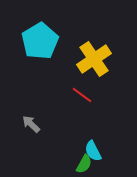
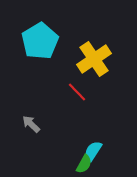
red line: moved 5 px left, 3 px up; rotated 10 degrees clockwise
cyan semicircle: rotated 60 degrees clockwise
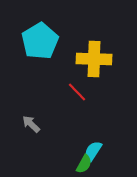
yellow cross: rotated 36 degrees clockwise
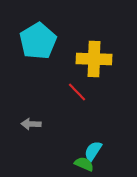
cyan pentagon: moved 2 px left
gray arrow: rotated 42 degrees counterclockwise
green semicircle: rotated 96 degrees counterclockwise
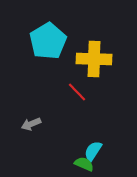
cyan pentagon: moved 10 px right
gray arrow: rotated 24 degrees counterclockwise
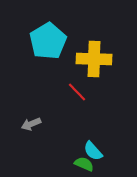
cyan semicircle: rotated 75 degrees counterclockwise
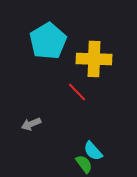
green semicircle: rotated 30 degrees clockwise
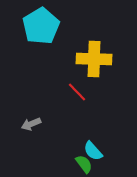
cyan pentagon: moved 7 px left, 15 px up
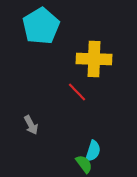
gray arrow: moved 1 px down; rotated 96 degrees counterclockwise
cyan semicircle: rotated 120 degrees counterclockwise
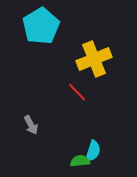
yellow cross: rotated 24 degrees counterclockwise
green semicircle: moved 4 px left, 3 px up; rotated 60 degrees counterclockwise
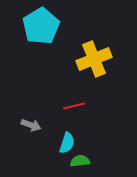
red line: moved 3 px left, 14 px down; rotated 60 degrees counterclockwise
gray arrow: rotated 42 degrees counterclockwise
cyan semicircle: moved 26 px left, 8 px up
